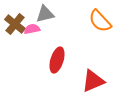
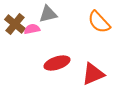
gray triangle: moved 3 px right
orange semicircle: moved 1 px left, 1 px down
red ellipse: moved 3 px down; rotated 55 degrees clockwise
red triangle: moved 7 px up
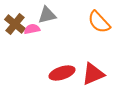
gray triangle: moved 1 px left, 1 px down
red ellipse: moved 5 px right, 10 px down
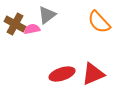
gray triangle: rotated 24 degrees counterclockwise
brown cross: rotated 10 degrees counterclockwise
red ellipse: moved 1 px down
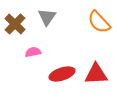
gray triangle: moved 2 px down; rotated 18 degrees counterclockwise
brown cross: rotated 15 degrees clockwise
pink semicircle: moved 1 px right, 23 px down
red triangle: moved 3 px right; rotated 20 degrees clockwise
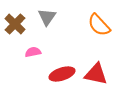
orange semicircle: moved 3 px down
red triangle: rotated 15 degrees clockwise
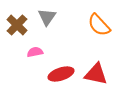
brown cross: moved 2 px right, 1 px down
pink semicircle: moved 2 px right
red ellipse: moved 1 px left
